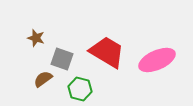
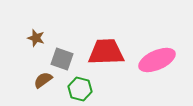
red trapezoid: moved 1 px left; rotated 33 degrees counterclockwise
brown semicircle: moved 1 px down
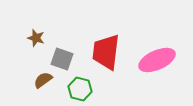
red trapezoid: rotated 81 degrees counterclockwise
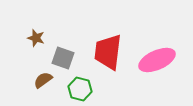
red trapezoid: moved 2 px right
gray square: moved 1 px right, 1 px up
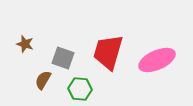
brown star: moved 11 px left, 6 px down
red trapezoid: rotated 9 degrees clockwise
brown semicircle: rotated 24 degrees counterclockwise
green hexagon: rotated 10 degrees counterclockwise
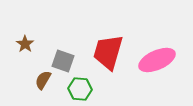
brown star: rotated 18 degrees clockwise
gray square: moved 3 px down
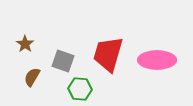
red trapezoid: moved 2 px down
pink ellipse: rotated 24 degrees clockwise
brown semicircle: moved 11 px left, 3 px up
